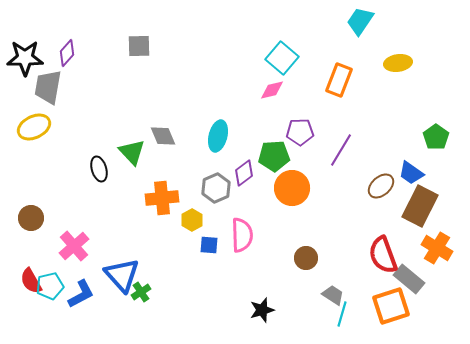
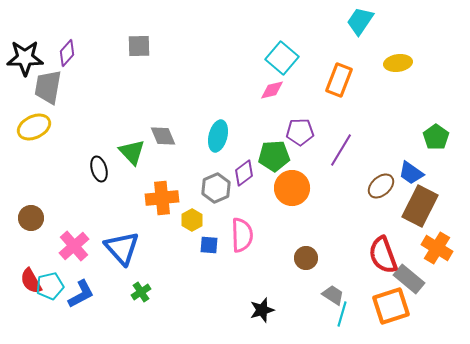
blue triangle at (122, 275): moved 27 px up
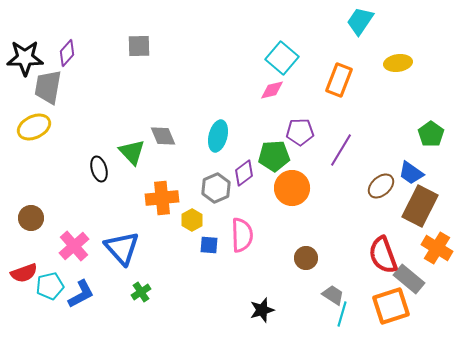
green pentagon at (436, 137): moved 5 px left, 3 px up
red semicircle at (31, 281): moved 7 px left, 8 px up; rotated 80 degrees counterclockwise
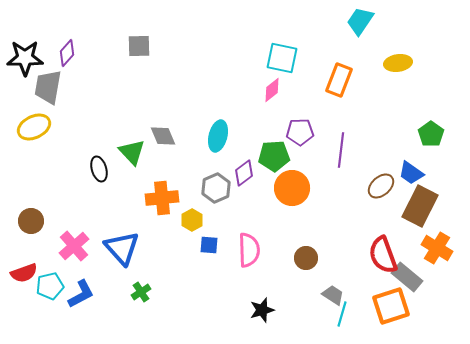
cyan square at (282, 58): rotated 28 degrees counterclockwise
pink diamond at (272, 90): rotated 25 degrees counterclockwise
purple line at (341, 150): rotated 24 degrees counterclockwise
brown circle at (31, 218): moved 3 px down
pink semicircle at (242, 235): moved 7 px right, 15 px down
gray rectangle at (409, 279): moved 2 px left, 2 px up
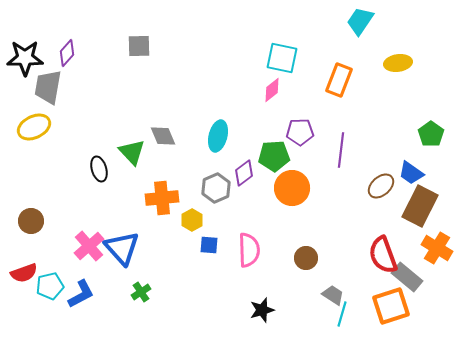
pink cross at (74, 246): moved 15 px right
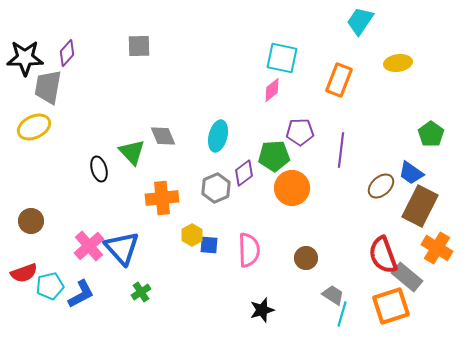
yellow hexagon at (192, 220): moved 15 px down
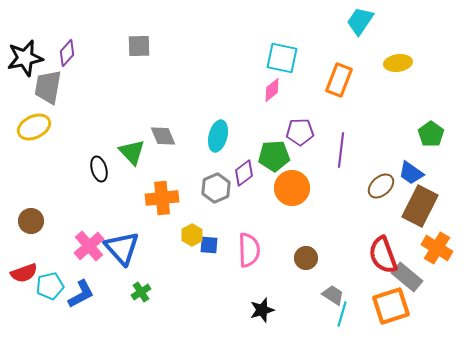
black star at (25, 58): rotated 12 degrees counterclockwise
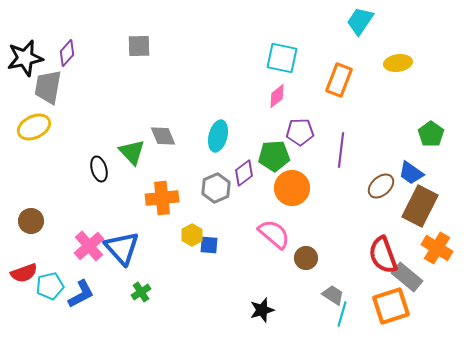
pink diamond at (272, 90): moved 5 px right, 6 px down
pink semicircle at (249, 250): moved 25 px right, 16 px up; rotated 48 degrees counterclockwise
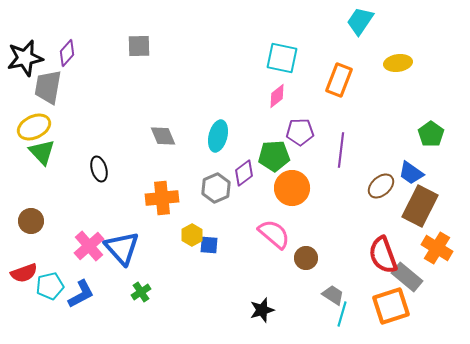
green triangle at (132, 152): moved 90 px left
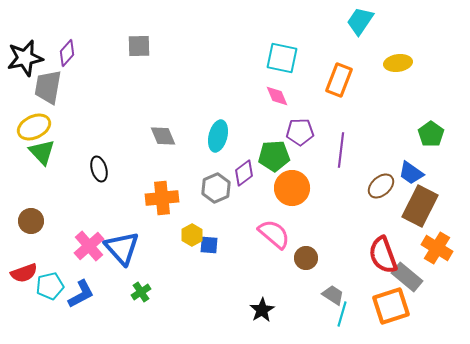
pink diamond at (277, 96): rotated 75 degrees counterclockwise
black star at (262, 310): rotated 15 degrees counterclockwise
